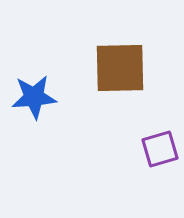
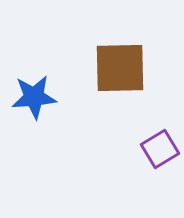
purple square: rotated 15 degrees counterclockwise
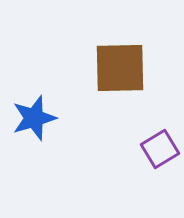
blue star: moved 21 px down; rotated 12 degrees counterclockwise
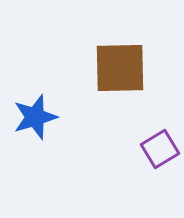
blue star: moved 1 px right, 1 px up
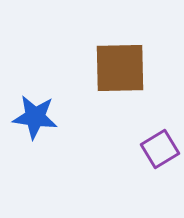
blue star: rotated 24 degrees clockwise
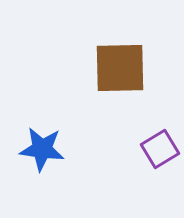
blue star: moved 7 px right, 32 px down
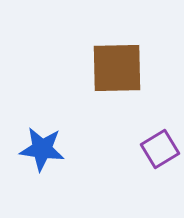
brown square: moved 3 px left
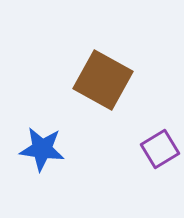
brown square: moved 14 px left, 12 px down; rotated 30 degrees clockwise
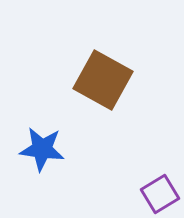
purple square: moved 45 px down
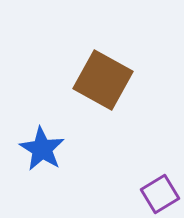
blue star: rotated 24 degrees clockwise
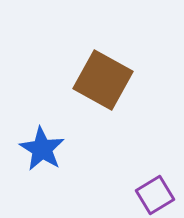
purple square: moved 5 px left, 1 px down
